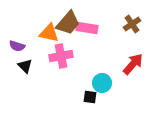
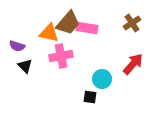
brown cross: moved 1 px up
cyan circle: moved 4 px up
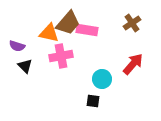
pink rectangle: moved 2 px down
black square: moved 3 px right, 4 px down
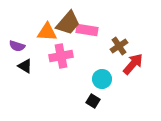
brown cross: moved 13 px left, 23 px down
orange triangle: moved 2 px left, 1 px up; rotated 10 degrees counterclockwise
black triangle: rotated 14 degrees counterclockwise
black square: rotated 24 degrees clockwise
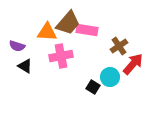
cyan circle: moved 8 px right, 2 px up
black square: moved 14 px up
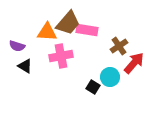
red arrow: moved 1 px right, 1 px up
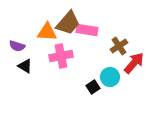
black square: rotated 24 degrees clockwise
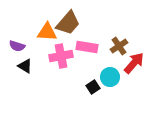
pink rectangle: moved 17 px down
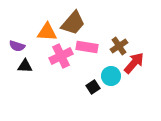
brown trapezoid: moved 5 px right
pink cross: rotated 15 degrees counterclockwise
black triangle: rotated 28 degrees counterclockwise
cyan circle: moved 1 px right, 1 px up
